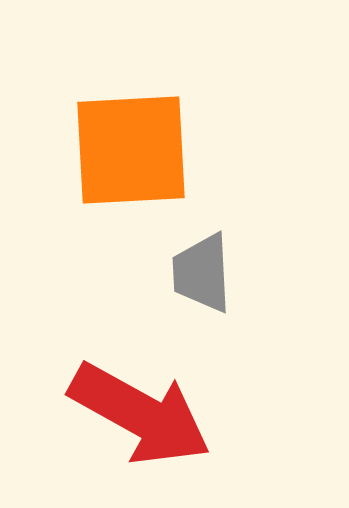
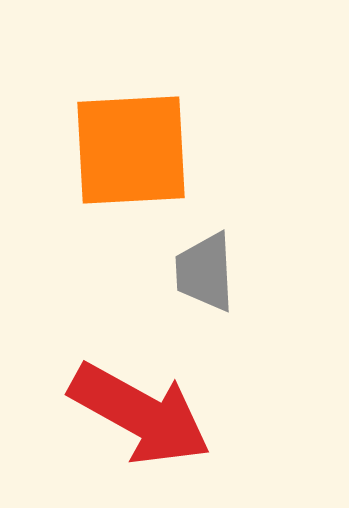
gray trapezoid: moved 3 px right, 1 px up
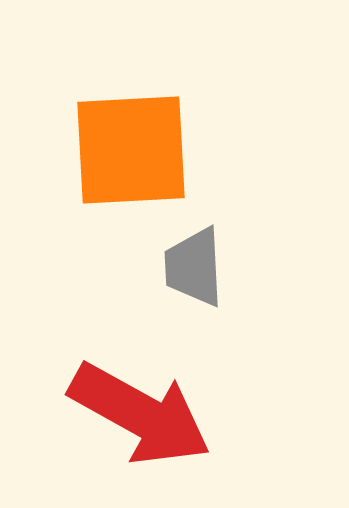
gray trapezoid: moved 11 px left, 5 px up
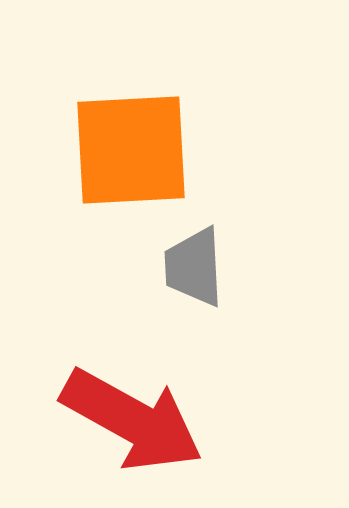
red arrow: moved 8 px left, 6 px down
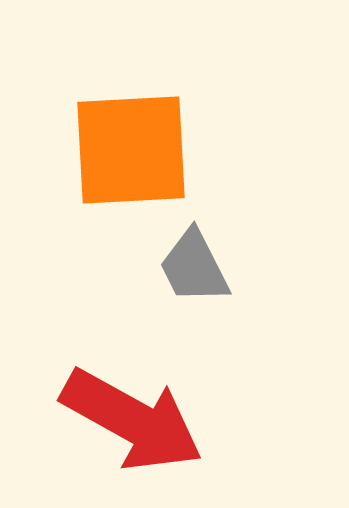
gray trapezoid: rotated 24 degrees counterclockwise
